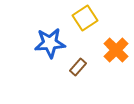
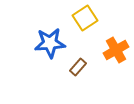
orange cross: rotated 15 degrees clockwise
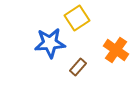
yellow square: moved 8 px left
orange cross: rotated 25 degrees counterclockwise
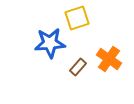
yellow square: rotated 15 degrees clockwise
orange cross: moved 7 px left, 9 px down
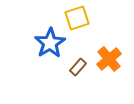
blue star: rotated 28 degrees counterclockwise
orange cross: rotated 15 degrees clockwise
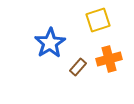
yellow square: moved 21 px right, 2 px down
orange cross: rotated 25 degrees clockwise
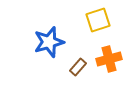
blue star: moved 1 px left, 1 px up; rotated 16 degrees clockwise
